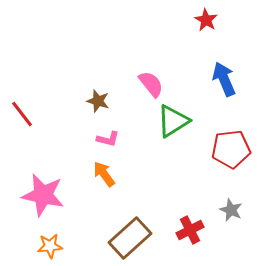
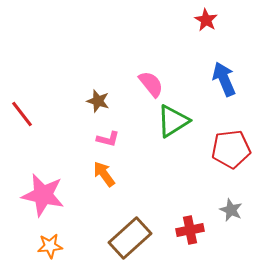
red cross: rotated 16 degrees clockwise
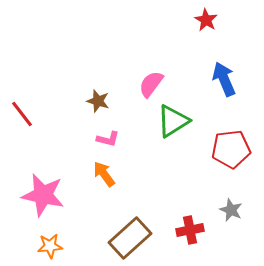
pink semicircle: rotated 104 degrees counterclockwise
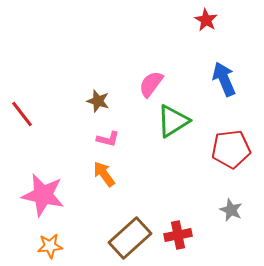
red cross: moved 12 px left, 5 px down
